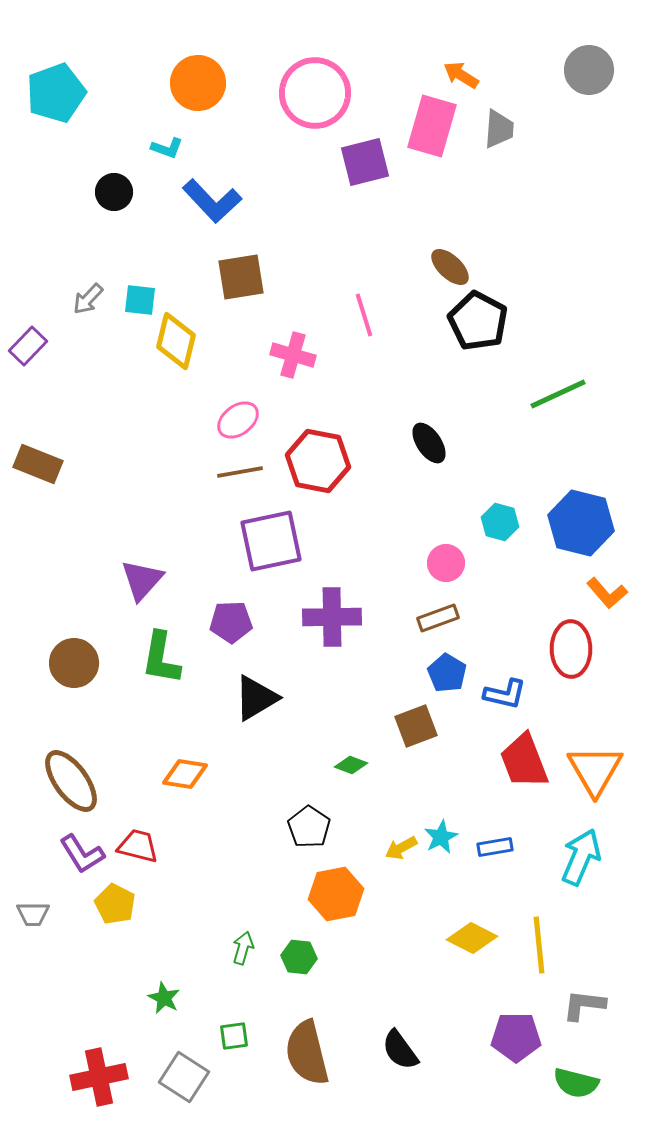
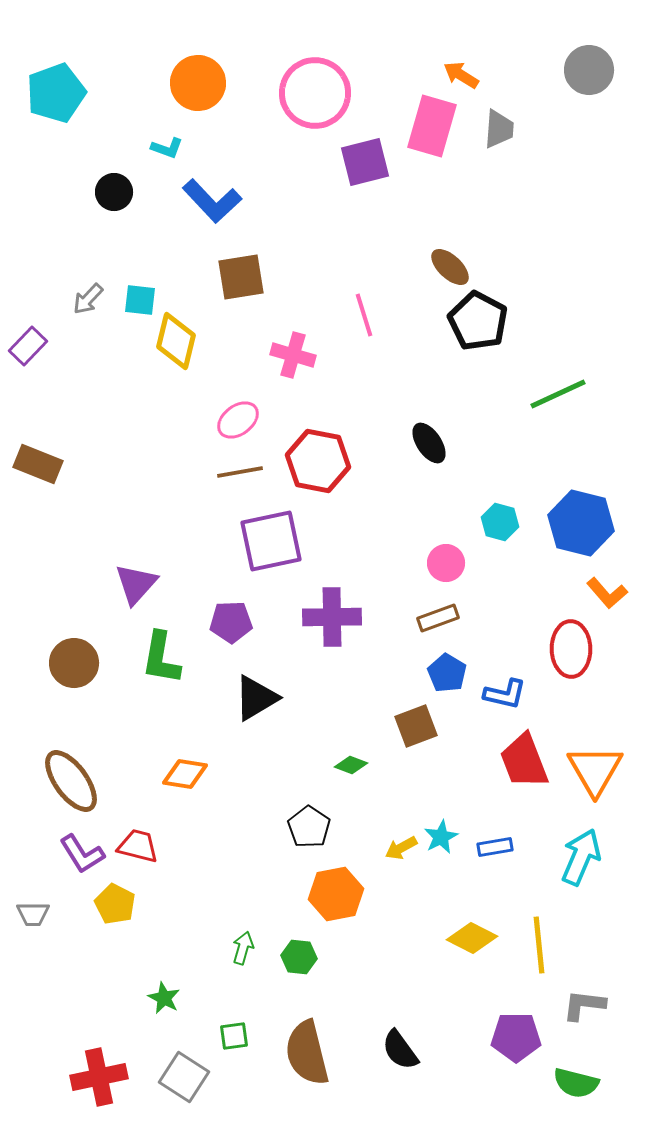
purple triangle at (142, 580): moved 6 px left, 4 px down
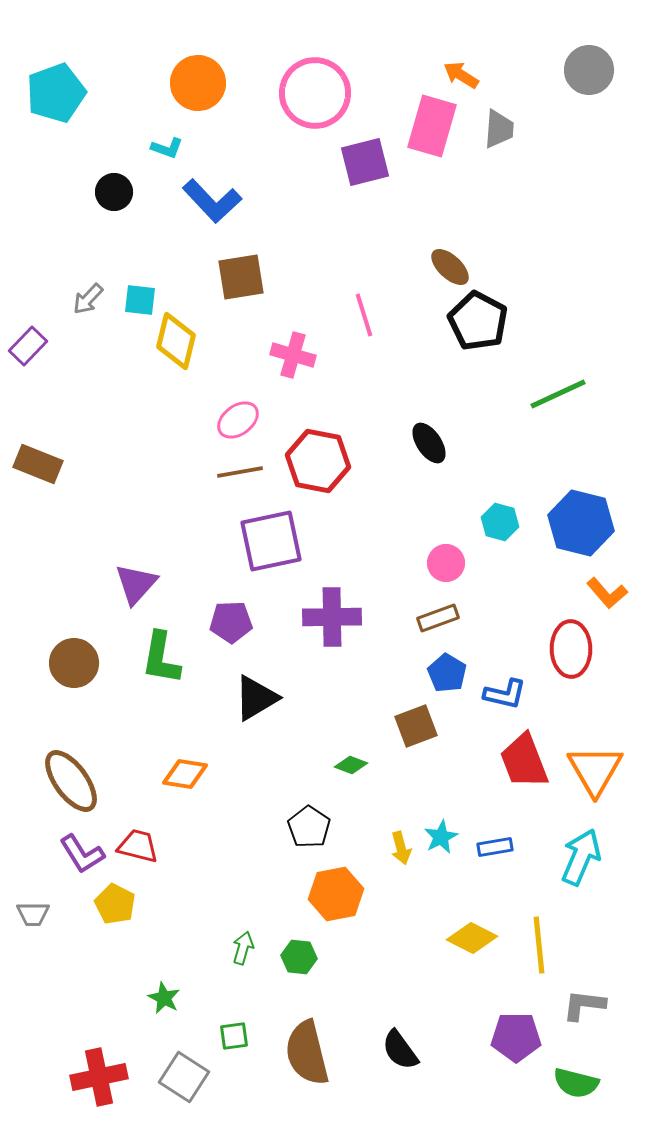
yellow arrow at (401, 848): rotated 76 degrees counterclockwise
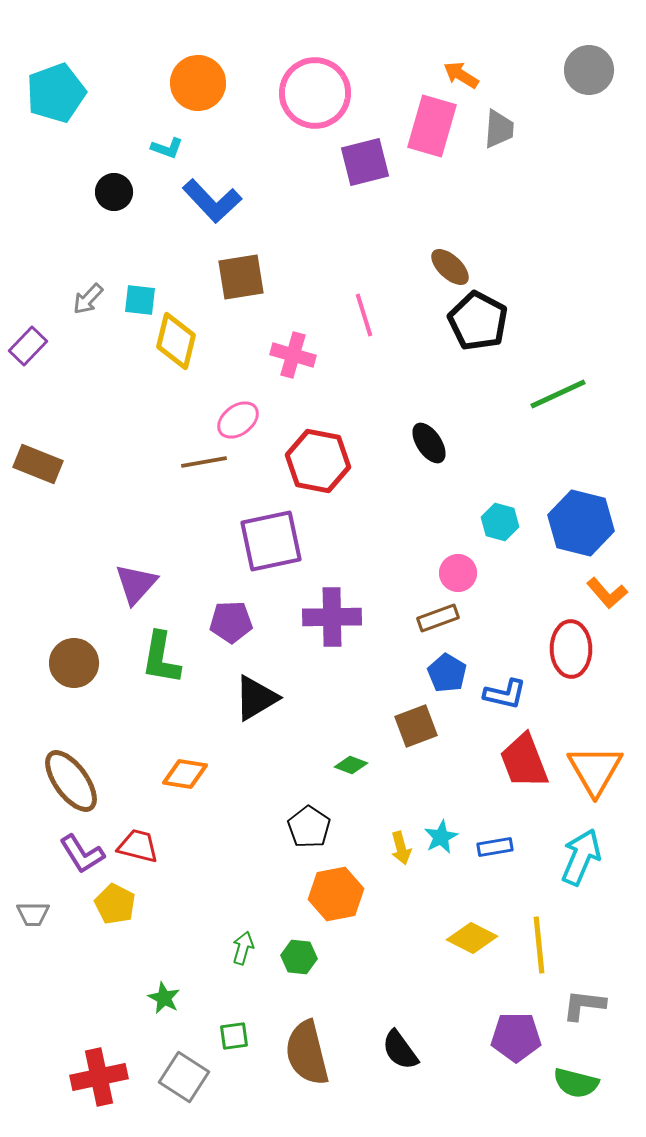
brown line at (240, 472): moved 36 px left, 10 px up
pink circle at (446, 563): moved 12 px right, 10 px down
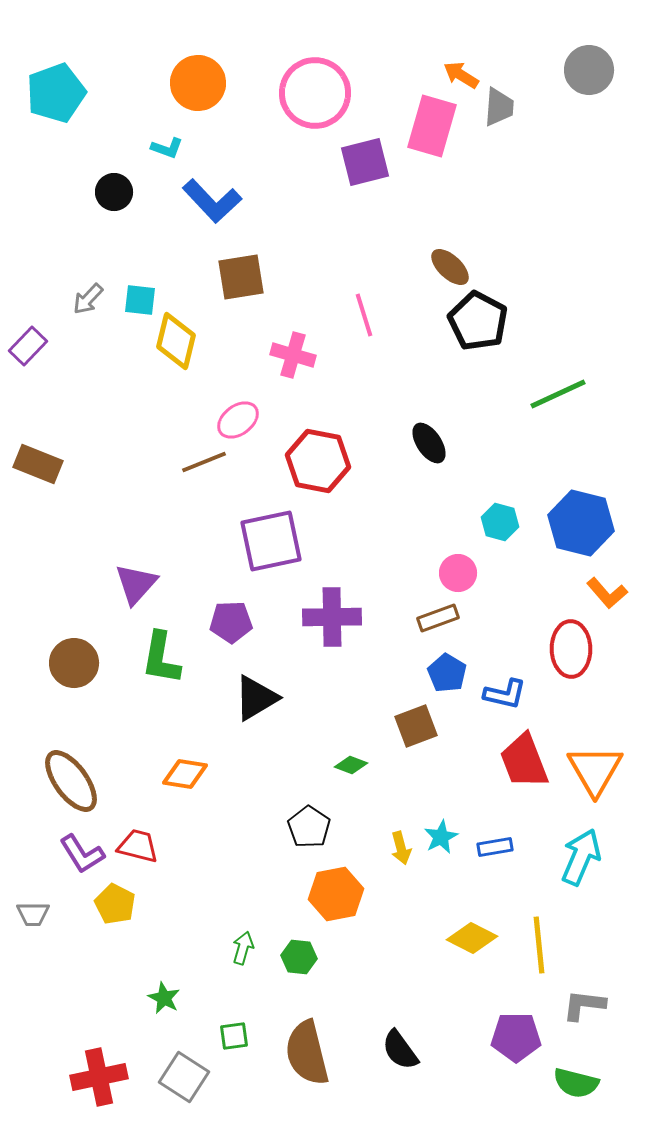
gray trapezoid at (499, 129): moved 22 px up
brown line at (204, 462): rotated 12 degrees counterclockwise
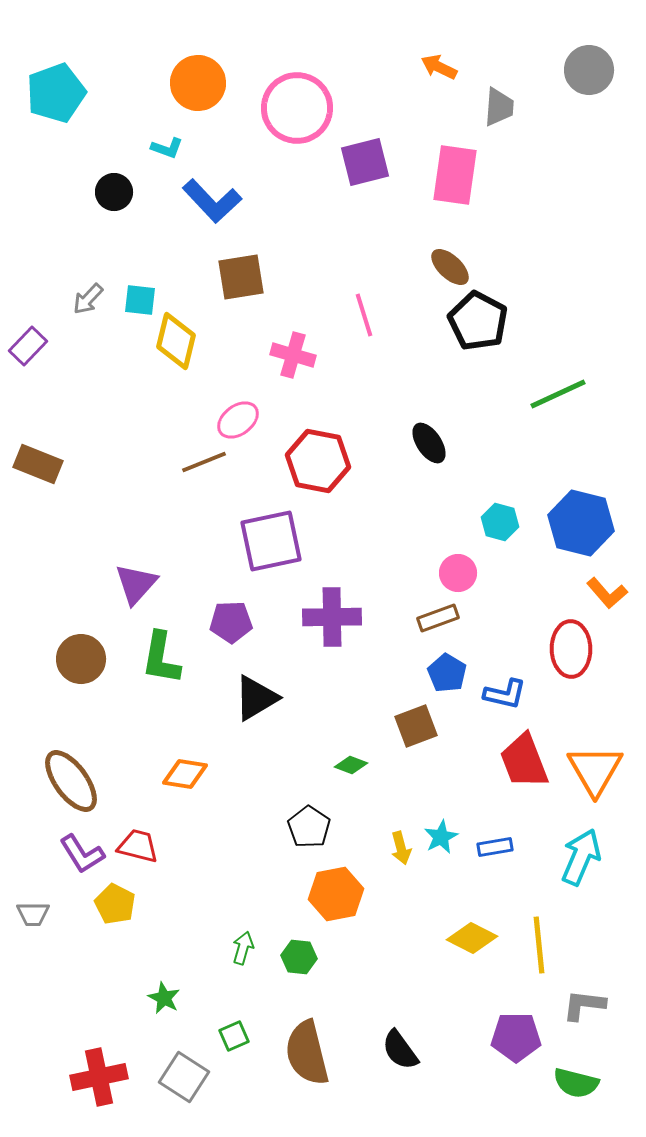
orange arrow at (461, 75): moved 22 px left, 8 px up; rotated 6 degrees counterclockwise
pink circle at (315, 93): moved 18 px left, 15 px down
pink rectangle at (432, 126): moved 23 px right, 49 px down; rotated 8 degrees counterclockwise
brown circle at (74, 663): moved 7 px right, 4 px up
green square at (234, 1036): rotated 16 degrees counterclockwise
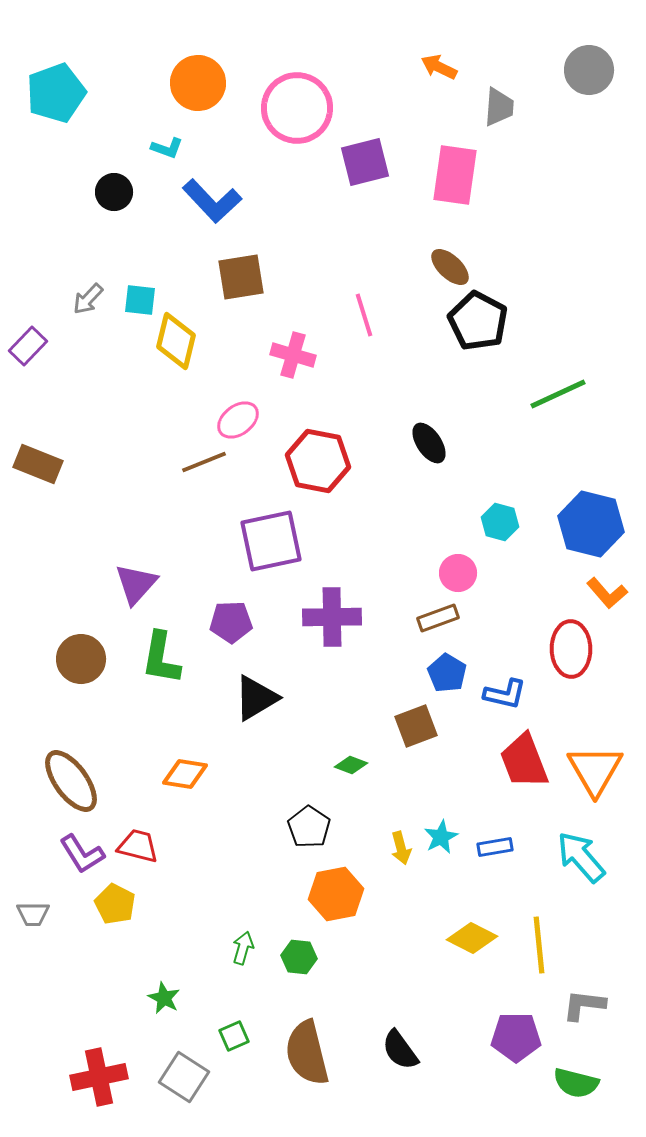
blue hexagon at (581, 523): moved 10 px right, 1 px down
cyan arrow at (581, 857): rotated 64 degrees counterclockwise
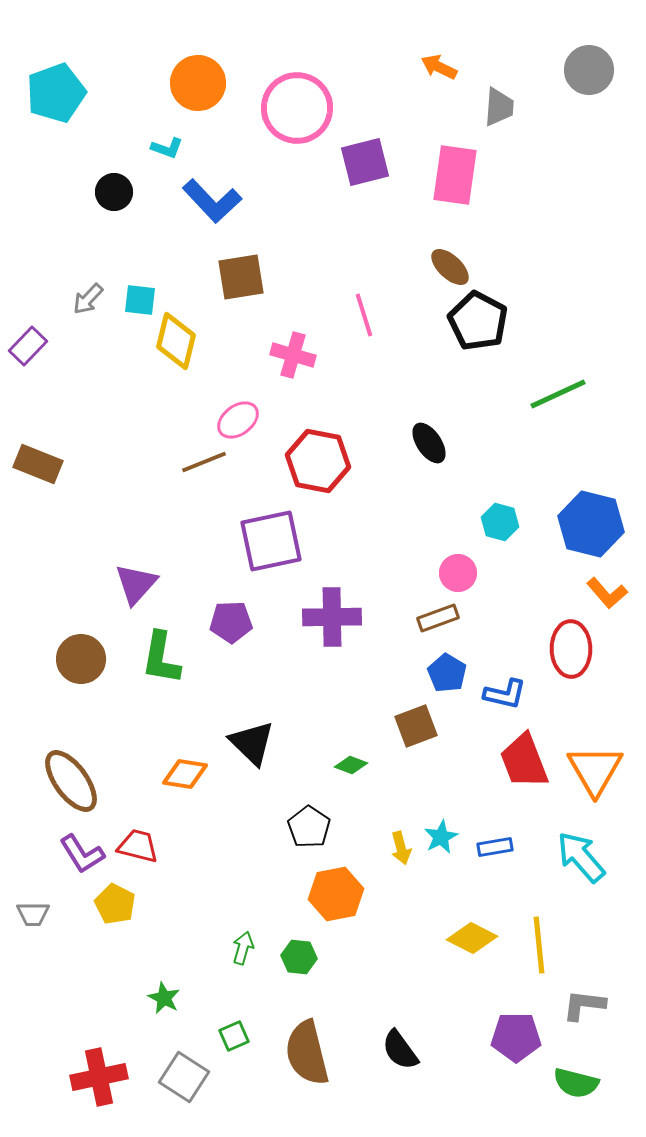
black triangle at (256, 698): moved 4 px left, 45 px down; rotated 45 degrees counterclockwise
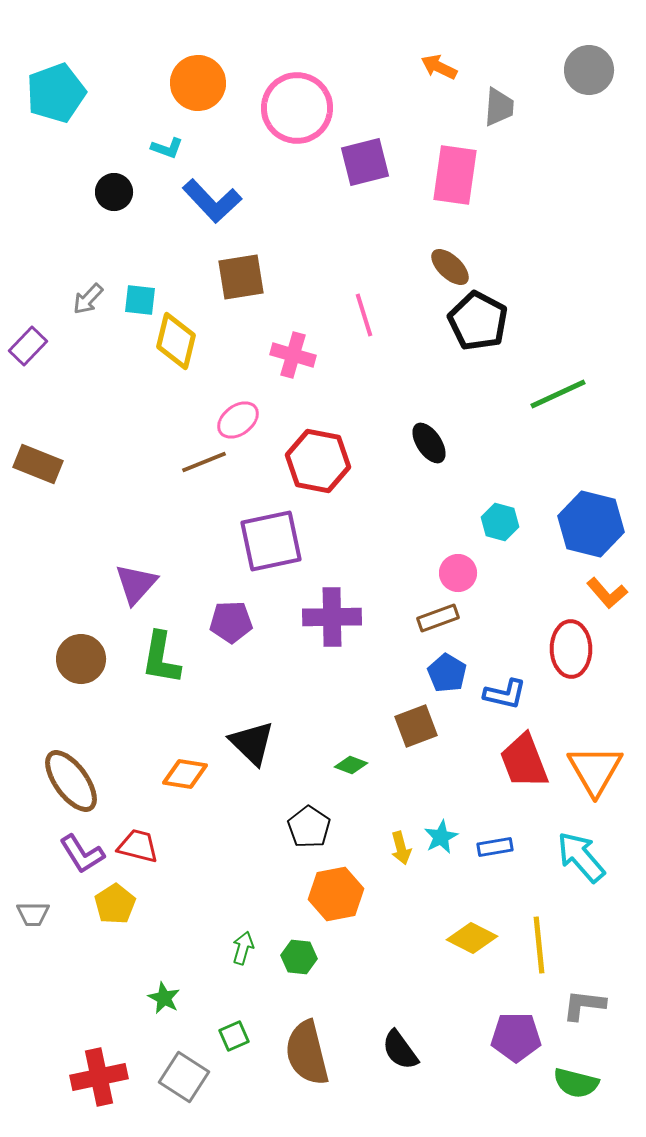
yellow pentagon at (115, 904): rotated 12 degrees clockwise
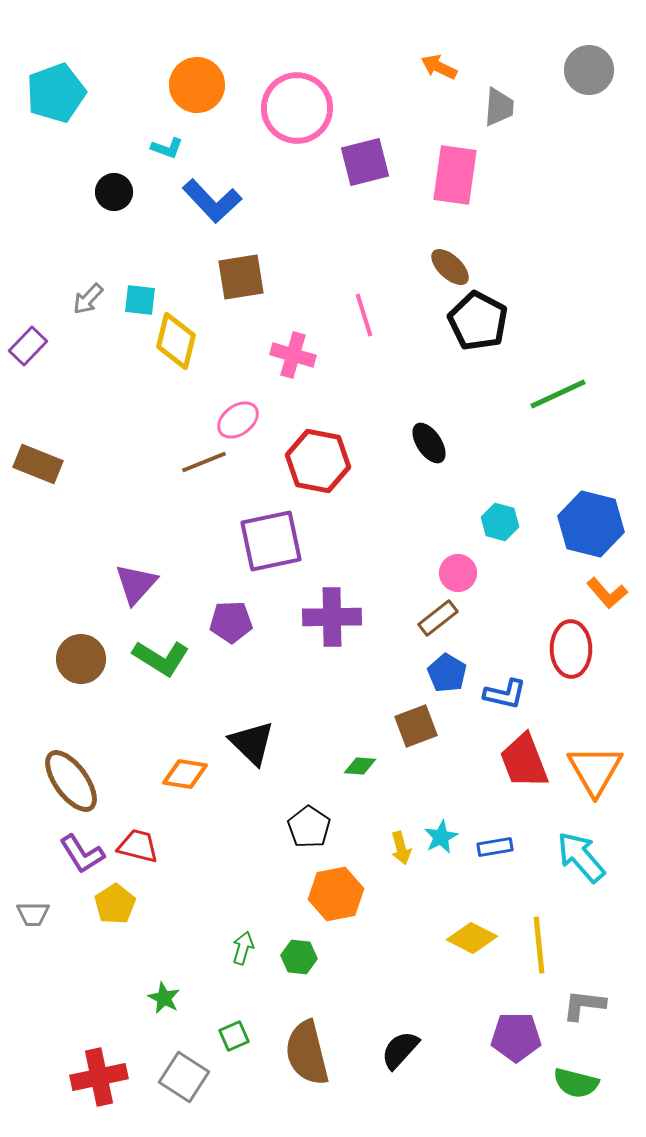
orange circle at (198, 83): moved 1 px left, 2 px down
brown rectangle at (438, 618): rotated 18 degrees counterclockwise
green L-shape at (161, 658): rotated 68 degrees counterclockwise
green diamond at (351, 765): moved 9 px right, 1 px down; rotated 16 degrees counterclockwise
black semicircle at (400, 1050): rotated 78 degrees clockwise
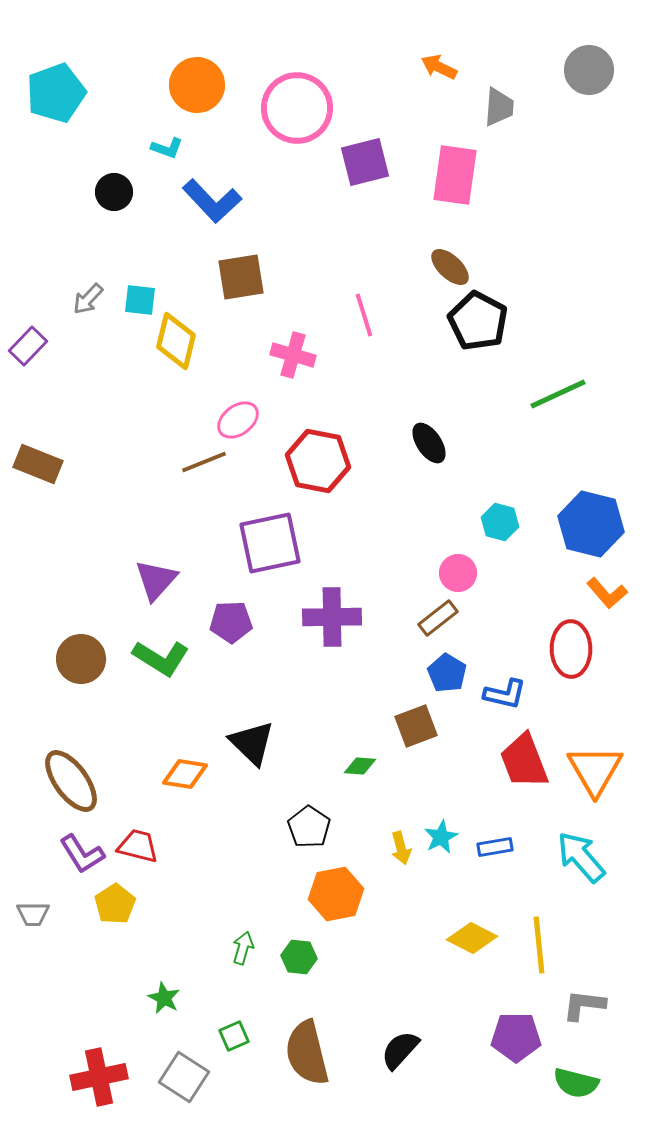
purple square at (271, 541): moved 1 px left, 2 px down
purple triangle at (136, 584): moved 20 px right, 4 px up
